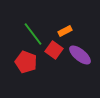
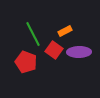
green line: rotated 10 degrees clockwise
purple ellipse: moved 1 px left, 3 px up; rotated 40 degrees counterclockwise
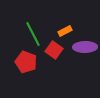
purple ellipse: moved 6 px right, 5 px up
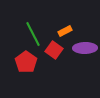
purple ellipse: moved 1 px down
red pentagon: rotated 15 degrees clockwise
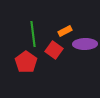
green line: rotated 20 degrees clockwise
purple ellipse: moved 4 px up
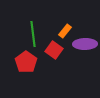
orange rectangle: rotated 24 degrees counterclockwise
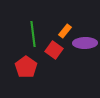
purple ellipse: moved 1 px up
red pentagon: moved 5 px down
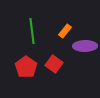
green line: moved 1 px left, 3 px up
purple ellipse: moved 3 px down
red square: moved 14 px down
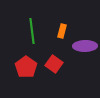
orange rectangle: moved 3 px left; rotated 24 degrees counterclockwise
